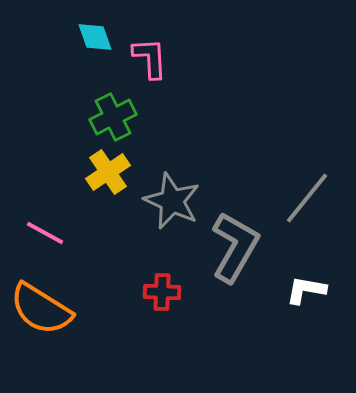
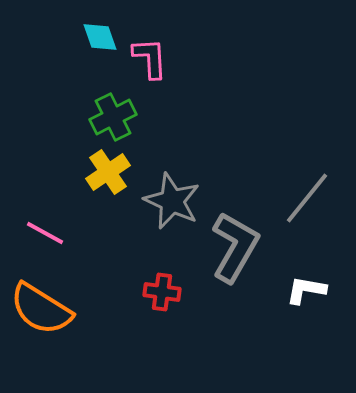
cyan diamond: moved 5 px right
red cross: rotated 6 degrees clockwise
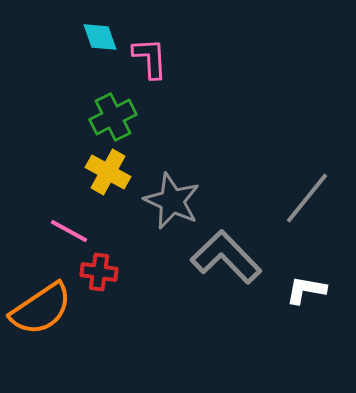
yellow cross: rotated 27 degrees counterclockwise
pink line: moved 24 px right, 2 px up
gray L-shape: moved 9 px left, 10 px down; rotated 74 degrees counterclockwise
red cross: moved 63 px left, 20 px up
orange semicircle: rotated 66 degrees counterclockwise
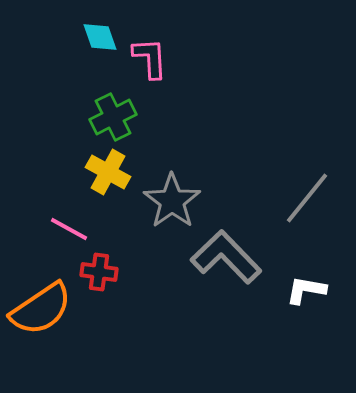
gray star: rotated 12 degrees clockwise
pink line: moved 2 px up
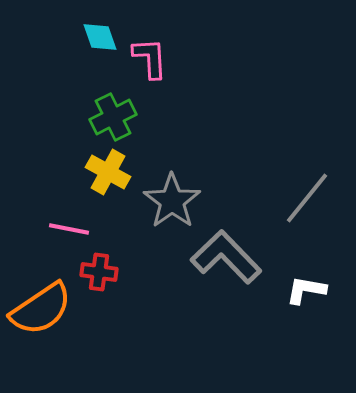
pink line: rotated 18 degrees counterclockwise
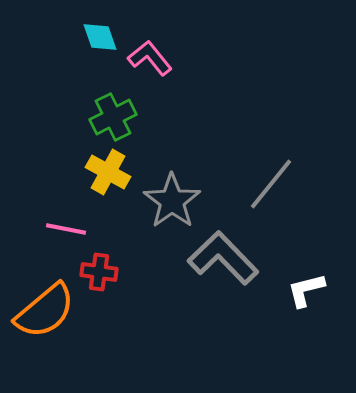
pink L-shape: rotated 36 degrees counterclockwise
gray line: moved 36 px left, 14 px up
pink line: moved 3 px left
gray L-shape: moved 3 px left, 1 px down
white L-shape: rotated 24 degrees counterclockwise
orange semicircle: moved 4 px right, 2 px down; rotated 6 degrees counterclockwise
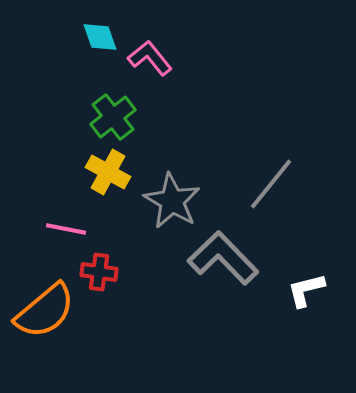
green cross: rotated 12 degrees counterclockwise
gray star: rotated 6 degrees counterclockwise
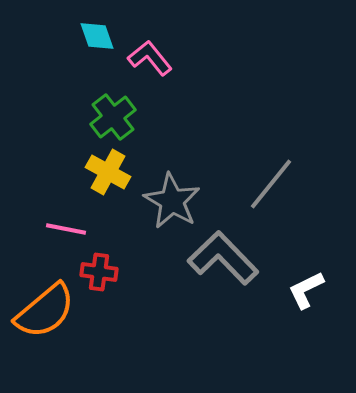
cyan diamond: moved 3 px left, 1 px up
white L-shape: rotated 12 degrees counterclockwise
